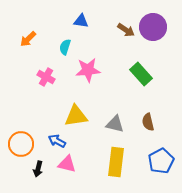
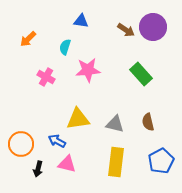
yellow triangle: moved 2 px right, 3 px down
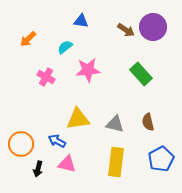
cyan semicircle: rotated 35 degrees clockwise
blue pentagon: moved 2 px up
